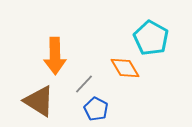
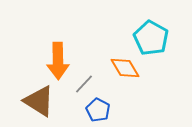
orange arrow: moved 3 px right, 5 px down
blue pentagon: moved 2 px right, 1 px down
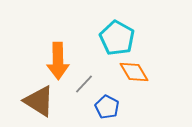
cyan pentagon: moved 34 px left
orange diamond: moved 9 px right, 4 px down
blue pentagon: moved 9 px right, 3 px up
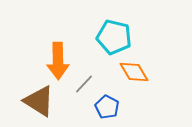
cyan pentagon: moved 3 px left, 1 px up; rotated 16 degrees counterclockwise
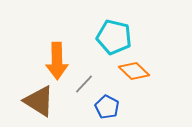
orange arrow: moved 1 px left
orange diamond: moved 1 px up; rotated 16 degrees counterclockwise
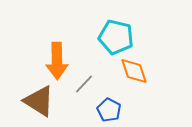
cyan pentagon: moved 2 px right
orange diamond: rotated 28 degrees clockwise
blue pentagon: moved 2 px right, 3 px down
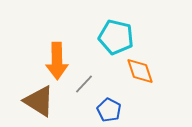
orange diamond: moved 6 px right
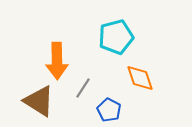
cyan pentagon: rotated 28 degrees counterclockwise
orange diamond: moved 7 px down
gray line: moved 1 px left, 4 px down; rotated 10 degrees counterclockwise
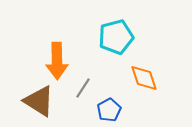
orange diamond: moved 4 px right
blue pentagon: rotated 15 degrees clockwise
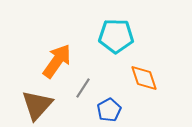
cyan pentagon: moved 1 px up; rotated 16 degrees clockwise
orange arrow: rotated 144 degrees counterclockwise
brown triangle: moved 2 px left, 4 px down; rotated 40 degrees clockwise
